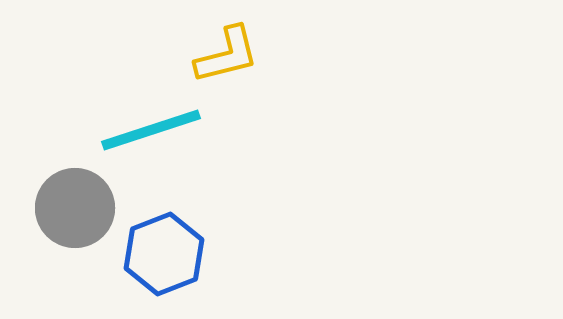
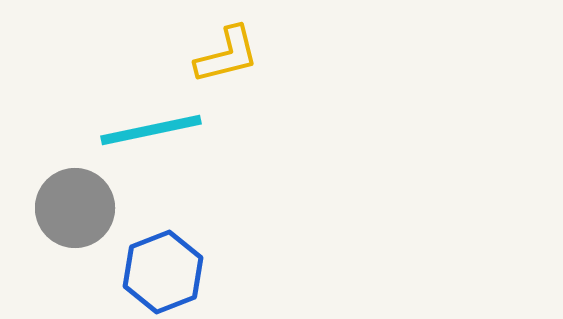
cyan line: rotated 6 degrees clockwise
blue hexagon: moved 1 px left, 18 px down
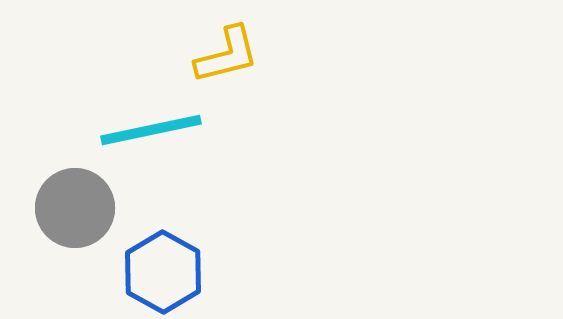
blue hexagon: rotated 10 degrees counterclockwise
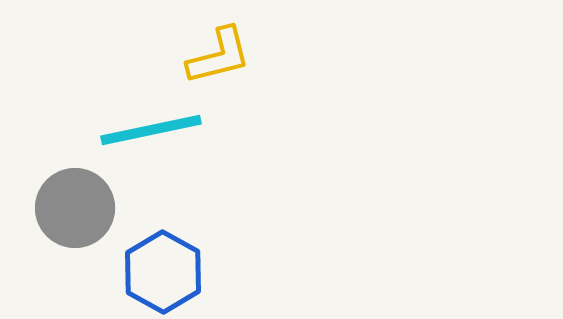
yellow L-shape: moved 8 px left, 1 px down
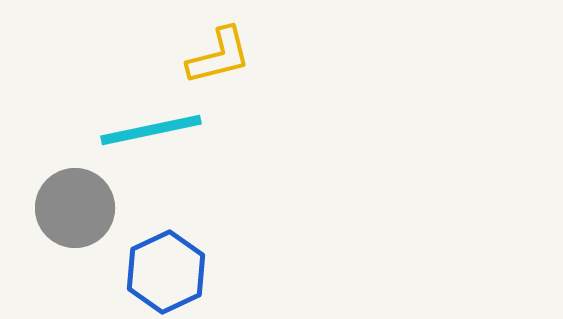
blue hexagon: moved 3 px right; rotated 6 degrees clockwise
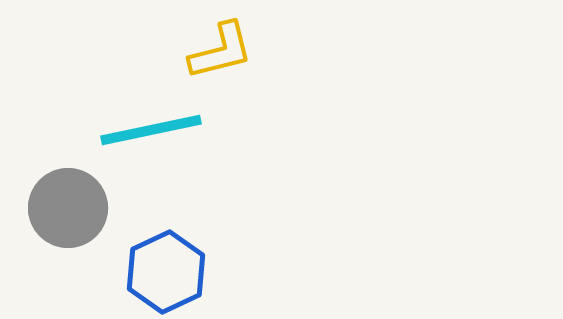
yellow L-shape: moved 2 px right, 5 px up
gray circle: moved 7 px left
